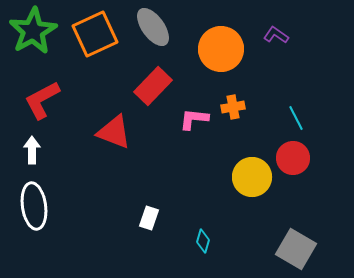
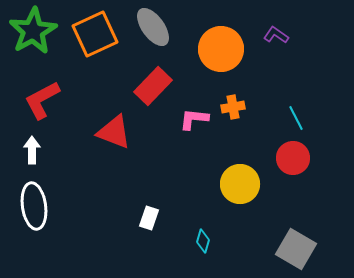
yellow circle: moved 12 px left, 7 px down
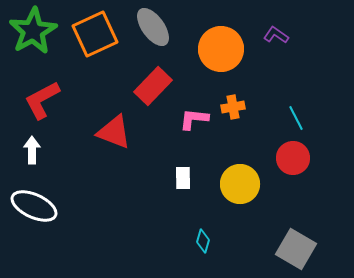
white ellipse: rotated 57 degrees counterclockwise
white rectangle: moved 34 px right, 40 px up; rotated 20 degrees counterclockwise
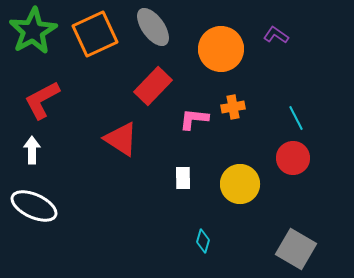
red triangle: moved 7 px right, 7 px down; rotated 12 degrees clockwise
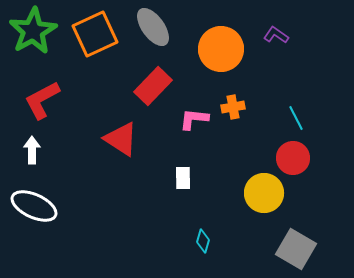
yellow circle: moved 24 px right, 9 px down
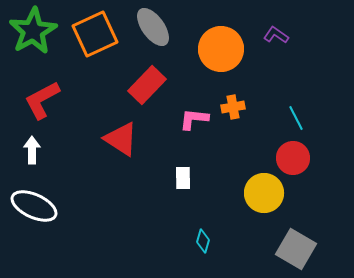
red rectangle: moved 6 px left, 1 px up
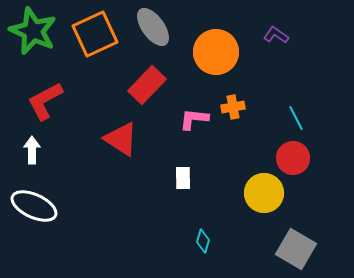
green star: rotated 18 degrees counterclockwise
orange circle: moved 5 px left, 3 px down
red L-shape: moved 3 px right, 1 px down
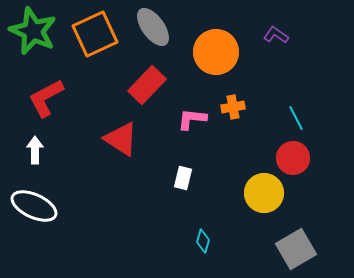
red L-shape: moved 1 px right, 3 px up
pink L-shape: moved 2 px left
white arrow: moved 3 px right
white rectangle: rotated 15 degrees clockwise
gray square: rotated 30 degrees clockwise
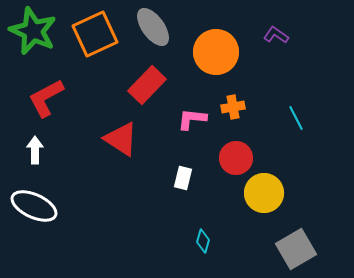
red circle: moved 57 px left
